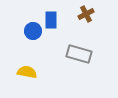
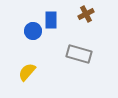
yellow semicircle: rotated 60 degrees counterclockwise
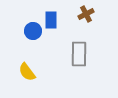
gray rectangle: rotated 75 degrees clockwise
yellow semicircle: rotated 78 degrees counterclockwise
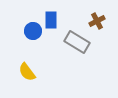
brown cross: moved 11 px right, 7 px down
gray rectangle: moved 2 px left, 12 px up; rotated 60 degrees counterclockwise
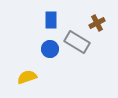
brown cross: moved 2 px down
blue circle: moved 17 px right, 18 px down
yellow semicircle: moved 5 px down; rotated 108 degrees clockwise
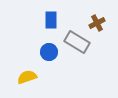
blue circle: moved 1 px left, 3 px down
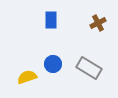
brown cross: moved 1 px right
gray rectangle: moved 12 px right, 26 px down
blue circle: moved 4 px right, 12 px down
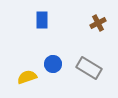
blue rectangle: moved 9 px left
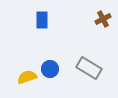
brown cross: moved 5 px right, 4 px up
blue circle: moved 3 px left, 5 px down
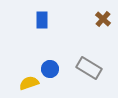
brown cross: rotated 21 degrees counterclockwise
yellow semicircle: moved 2 px right, 6 px down
